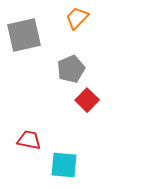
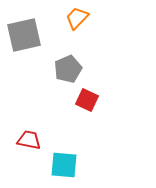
gray pentagon: moved 3 px left
red square: rotated 20 degrees counterclockwise
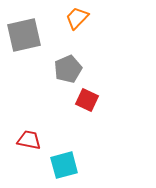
cyan square: rotated 20 degrees counterclockwise
